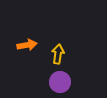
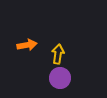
purple circle: moved 4 px up
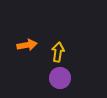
yellow arrow: moved 2 px up
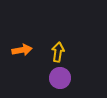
orange arrow: moved 5 px left, 5 px down
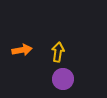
purple circle: moved 3 px right, 1 px down
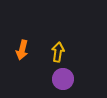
orange arrow: rotated 114 degrees clockwise
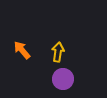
orange arrow: rotated 126 degrees clockwise
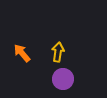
orange arrow: moved 3 px down
